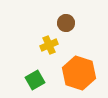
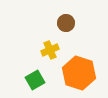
yellow cross: moved 1 px right, 5 px down
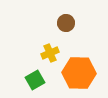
yellow cross: moved 3 px down
orange hexagon: rotated 16 degrees counterclockwise
